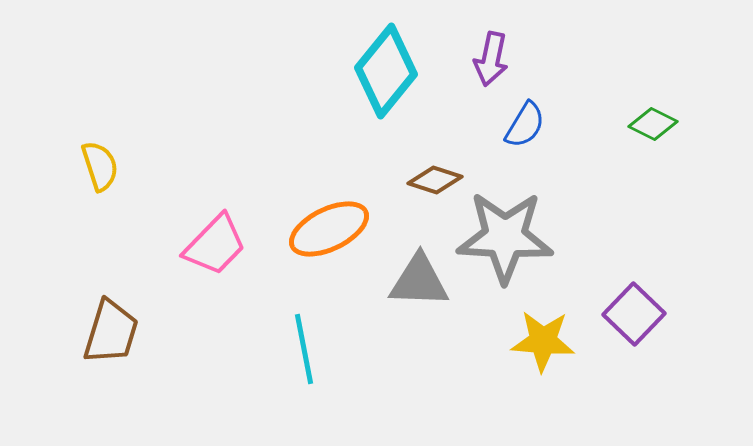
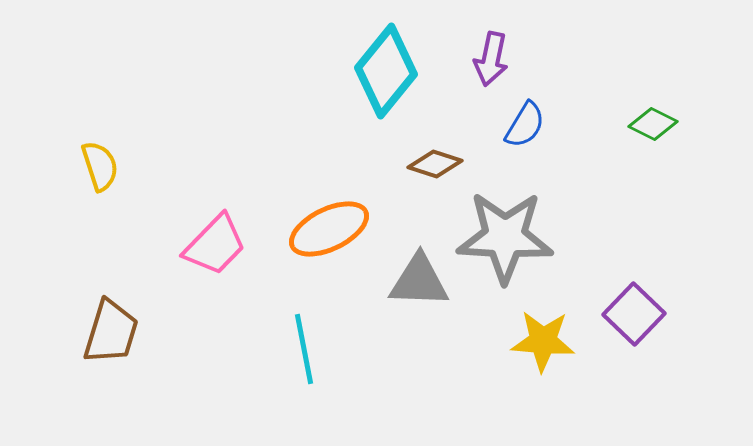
brown diamond: moved 16 px up
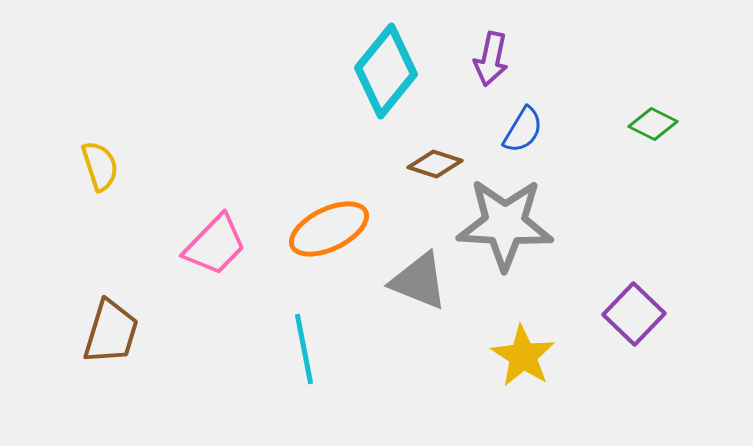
blue semicircle: moved 2 px left, 5 px down
gray star: moved 13 px up
gray triangle: rotated 20 degrees clockwise
yellow star: moved 20 px left, 15 px down; rotated 28 degrees clockwise
